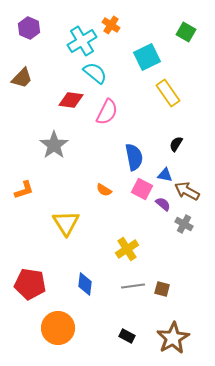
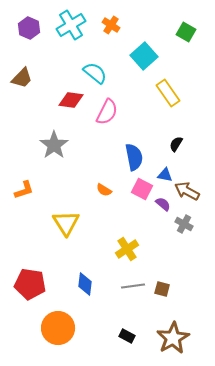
cyan cross: moved 11 px left, 16 px up
cyan square: moved 3 px left, 1 px up; rotated 16 degrees counterclockwise
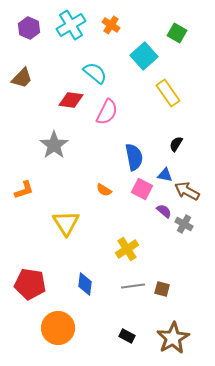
green square: moved 9 px left, 1 px down
purple semicircle: moved 1 px right, 7 px down
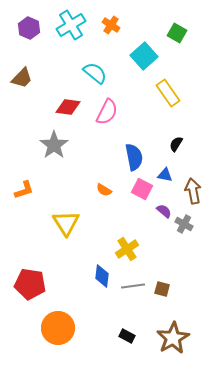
red diamond: moved 3 px left, 7 px down
brown arrow: moved 6 px right; rotated 50 degrees clockwise
blue diamond: moved 17 px right, 8 px up
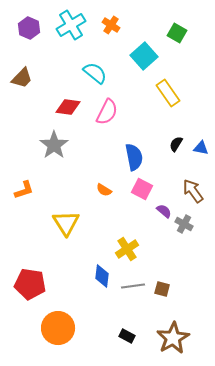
blue triangle: moved 36 px right, 27 px up
brown arrow: rotated 25 degrees counterclockwise
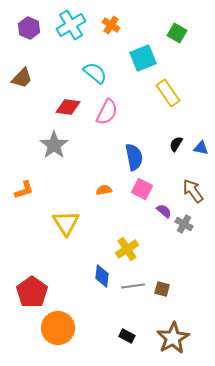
cyan square: moved 1 px left, 2 px down; rotated 20 degrees clockwise
orange semicircle: rotated 140 degrees clockwise
red pentagon: moved 2 px right, 8 px down; rotated 28 degrees clockwise
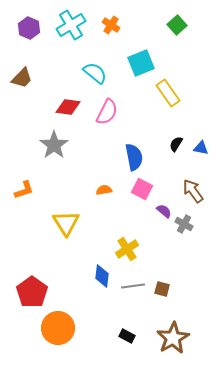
green square: moved 8 px up; rotated 18 degrees clockwise
cyan square: moved 2 px left, 5 px down
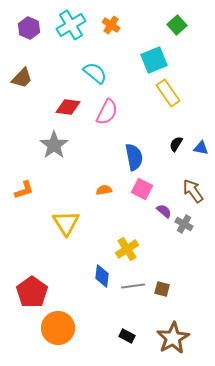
cyan square: moved 13 px right, 3 px up
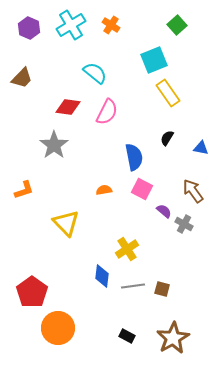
black semicircle: moved 9 px left, 6 px up
yellow triangle: rotated 12 degrees counterclockwise
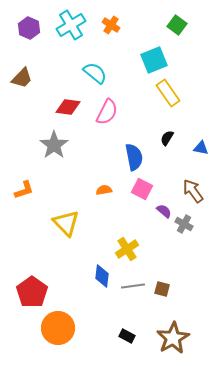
green square: rotated 12 degrees counterclockwise
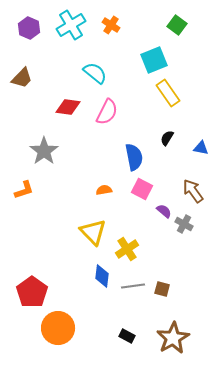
gray star: moved 10 px left, 6 px down
yellow triangle: moved 27 px right, 9 px down
